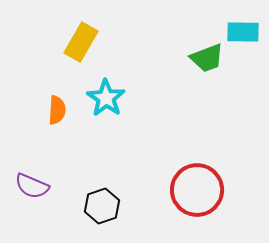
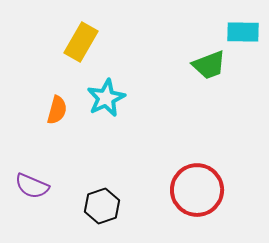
green trapezoid: moved 2 px right, 7 px down
cyan star: rotated 12 degrees clockwise
orange semicircle: rotated 12 degrees clockwise
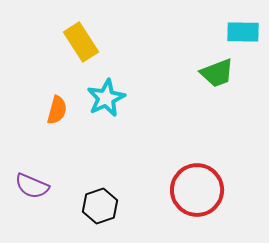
yellow rectangle: rotated 63 degrees counterclockwise
green trapezoid: moved 8 px right, 8 px down
black hexagon: moved 2 px left
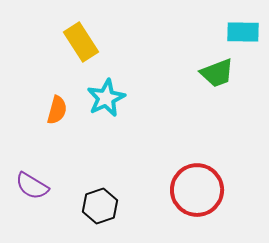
purple semicircle: rotated 8 degrees clockwise
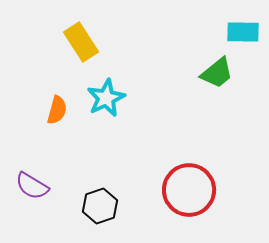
green trapezoid: rotated 18 degrees counterclockwise
red circle: moved 8 px left
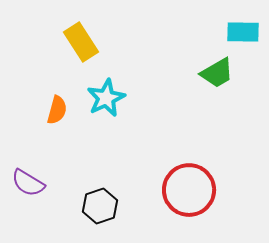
green trapezoid: rotated 9 degrees clockwise
purple semicircle: moved 4 px left, 3 px up
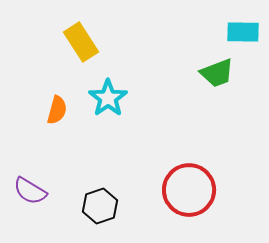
green trapezoid: rotated 9 degrees clockwise
cyan star: moved 2 px right; rotated 9 degrees counterclockwise
purple semicircle: moved 2 px right, 8 px down
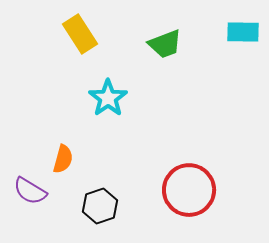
yellow rectangle: moved 1 px left, 8 px up
green trapezoid: moved 52 px left, 29 px up
orange semicircle: moved 6 px right, 49 px down
